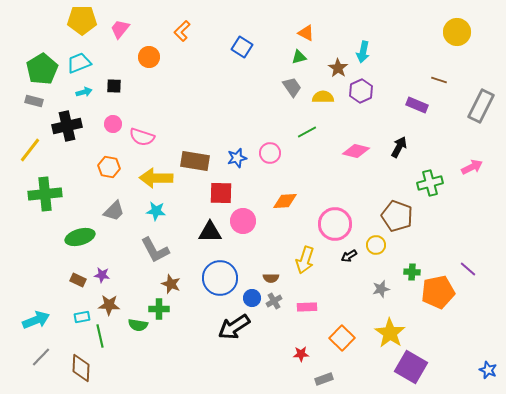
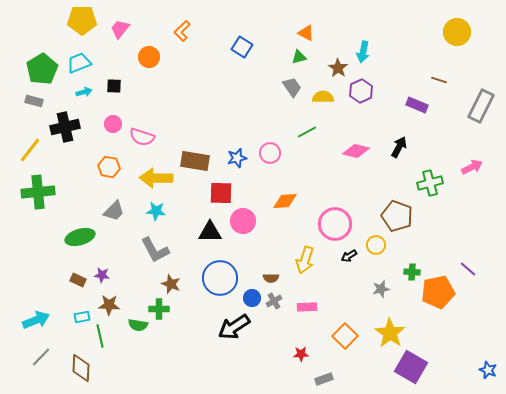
black cross at (67, 126): moved 2 px left, 1 px down
green cross at (45, 194): moved 7 px left, 2 px up
orange square at (342, 338): moved 3 px right, 2 px up
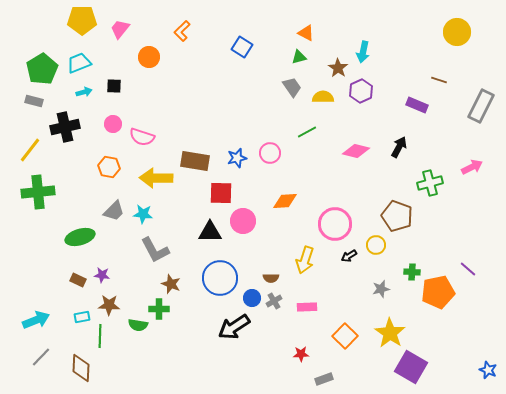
cyan star at (156, 211): moved 13 px left, 3 px down
green line at (100, 336): rotated 15 degrees clockwise
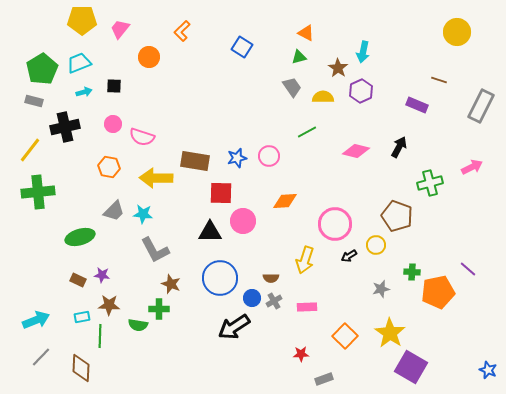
pink circle at (270, 153): moved 1 px left, 3 px down
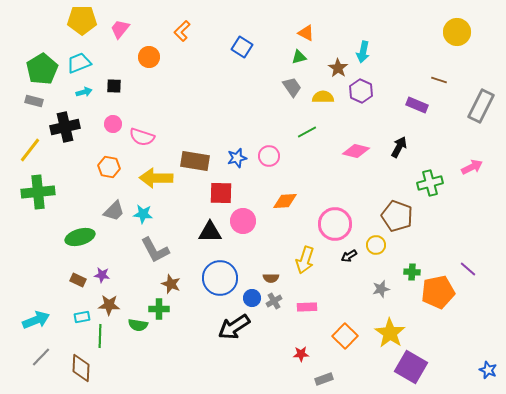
purple hexagon at (361, 91): rotated 10 degrees counterclockwise
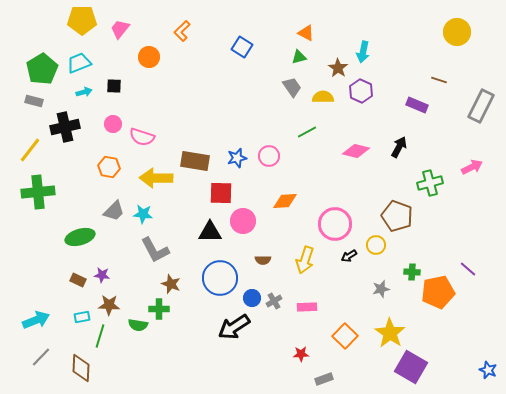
brown semicircle at (271, 278): moved 8 px left, 18 px up
green line at (100, 336): rotated 15 degrees clockwise
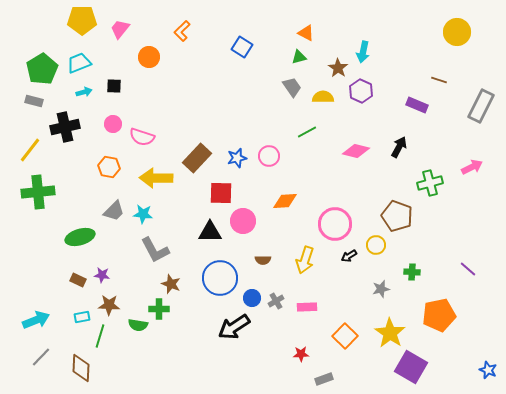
brown rectangle at (195, 161): moved 2 px right, 3 px up; rotated 56 degrees counterclockwise
orange pentagon at (438, 292): moved 1 px right, 23 px down
gray cross at (274, 301): moved 2 px right
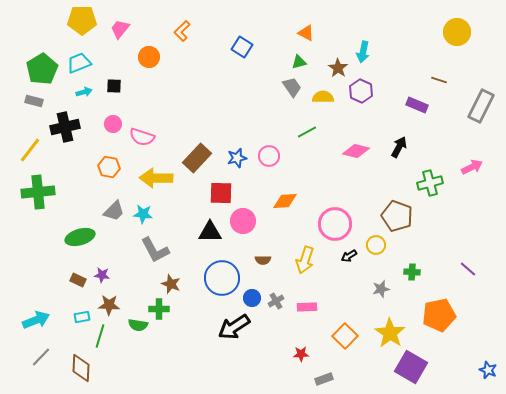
green triangle at (299, 57): moved 5 px down
blue circle at (220, 278): moved 2 px right
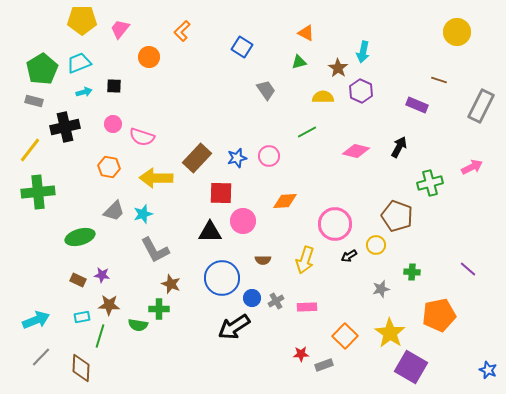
gray trapezoid at (292, 87): moved 26 px left, 3 px down
cyan star at (143, 214): rotated 24 degrees counterclockwise
gray rectangle at (324, 379): moved 14 px up
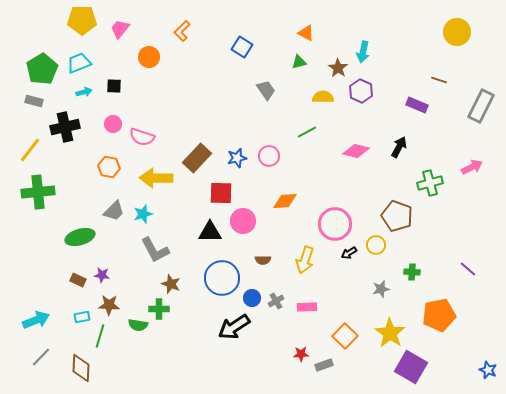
black arrow at (349, 256): moved 3 px up
